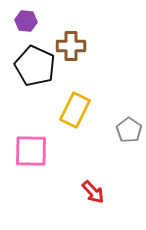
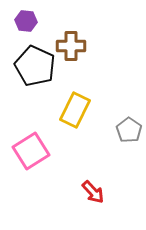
pink square: rotated 33 degrees counterclockwise
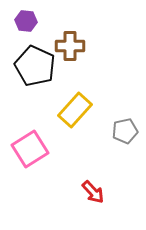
brown cross: moved 1 px left
yellow rectangle: rotated 16 degrees clockwise
gray pentagon: moved 4 px left, 1 px down; rotated 25 degrees clockwise
pink square: moved 1 px left, 2 px up
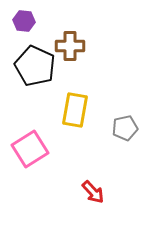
purple hexagon: moved 2 px left
yellow rectangle: rotated 32 degrees counterclockwise
gray pentagon: moved 3 px up
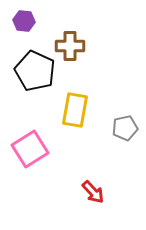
black pentagon: moved 5 px down
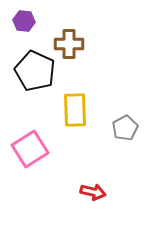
brown cross: moved 1 px left, 2 px up
yellow rectangle: rotated 12 degrees counterclockwise
gray pentagon: rotated 15 degrees counterclockwise
red arrow: rotated 35 degrees counterclockwise
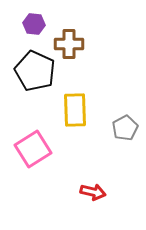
purple hexagon: moved 10 px right, 3 px down
pink square: moved 3 px right
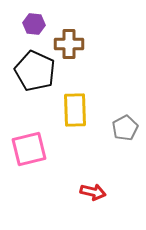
pink square: moved 4 px left; rotated 18 degrees clockwise
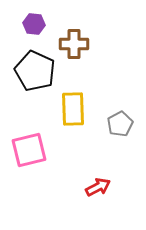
brown cross: moved 5 px right
yellow rectangle: moved 2 px left, 1 px up
gray pentagon: moved 5 px left, 4 px up
pink square: moved 1 px down
red arrow: moved 5 px right, 5 px up; rotated 40 degrees counterclockwise
